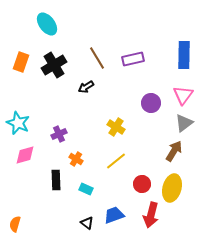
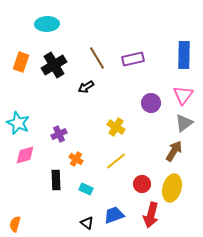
cyan ellipse: rotated 55 degrees counterclockwise
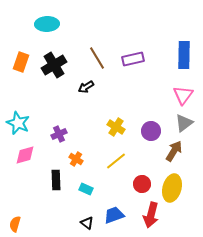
purple circle: moved 28 px down
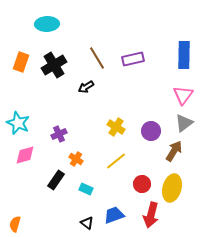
black rectangle: rotated 36 degrees clockwise
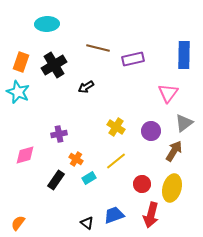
brown line: moved 1 px right, 10 px up; rotated 45 degrees counterclockwise
pink triangle: moved 15 px left, 2 px up
cyan star: moved 31 px up
purple cross: rotated 14 degrees clockwise
cyan rectangle: moved 3 px right, 11 px up; rotated 56 degrees counterclockwise
orange semicircle: moved 3 px right, 1 px up; rotated 21 degrees clockwise
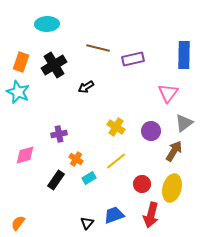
black triangle: rotated 32 degrees clockwise
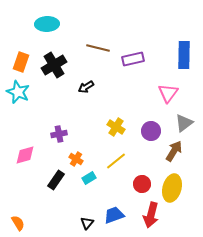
orange semicircle: rotated 112 degrees clockwise
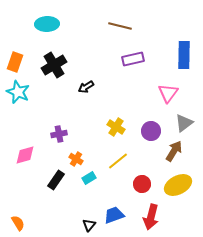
brown line: moved 22 px right, 22 px up
orange rectangle: moved 6 px left
yellow line: moved 2 px right
yellow ellipse: moved 6 px right, 3 px up; rotated 48 degrees clockwise
red arrow: moved 2 px down
black triangle: moved 2 px right, 2 px down
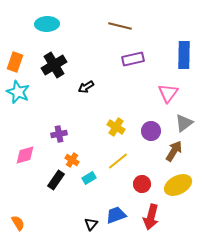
orange cross: moved 4 px left, 1 px down
blue trapezoid: moved 2 px right
black triangle: moved 2 px right, 1 px up
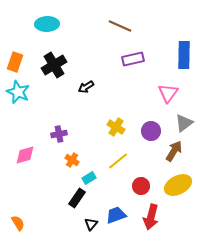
brown line: rotated 10 degrees clockwise
black rectangle: moved 21 px right, 18 px down
red circle: moved 1 px left, 2 px down
